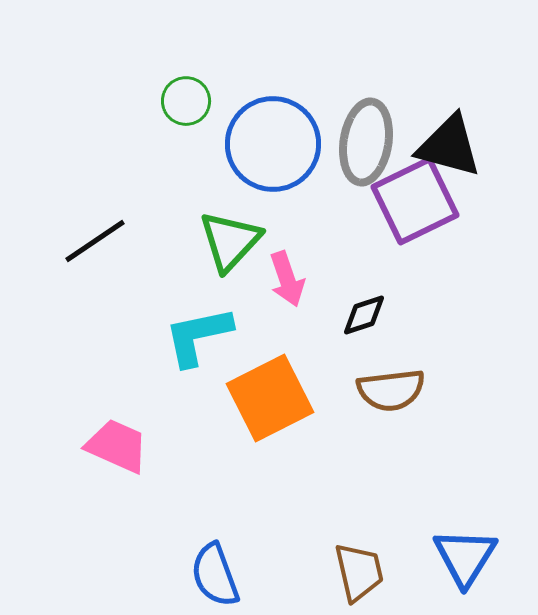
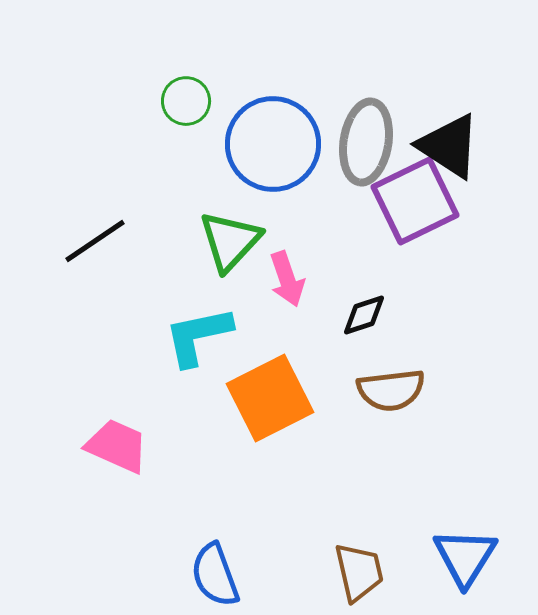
black triangle: rotated 18 degrees clockwise
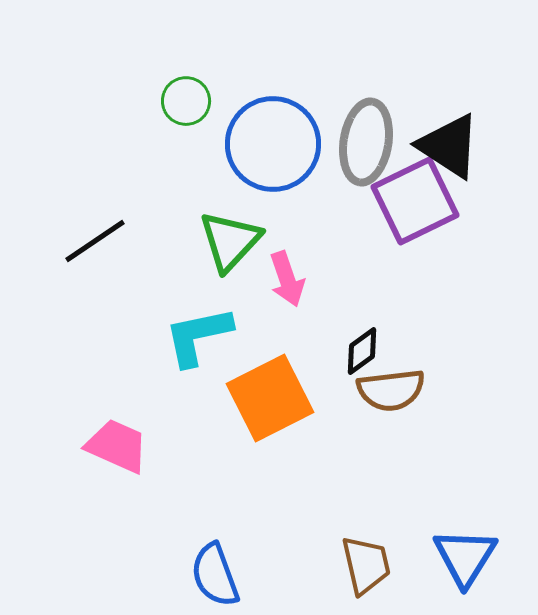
black diamond: moved 2 px left, 36 px down; rotated 18 degrees counterclockwise
brown trapezoid: moved 7 px right, 7 px up
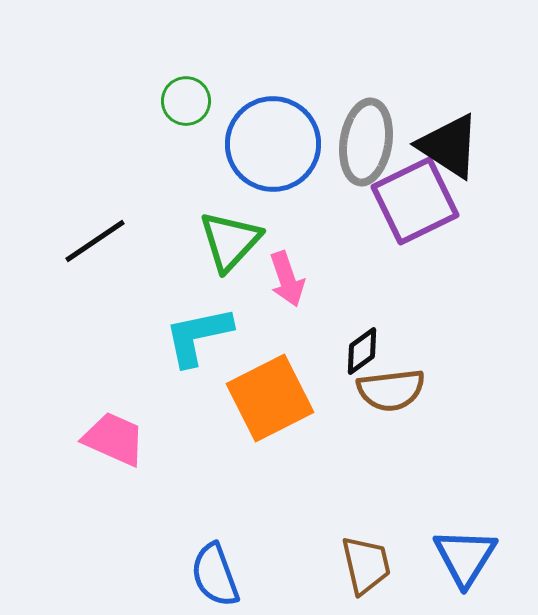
pink trapezoid: moved 3 px left, 7 px up
